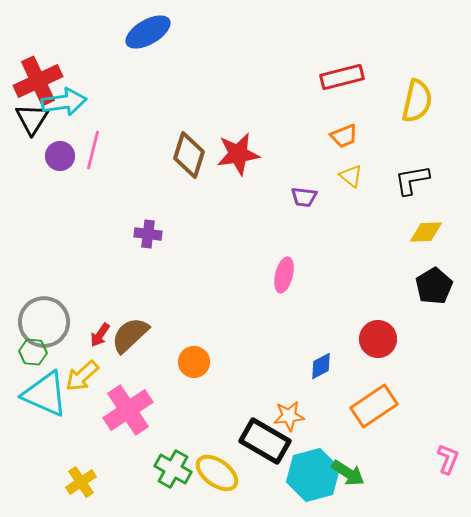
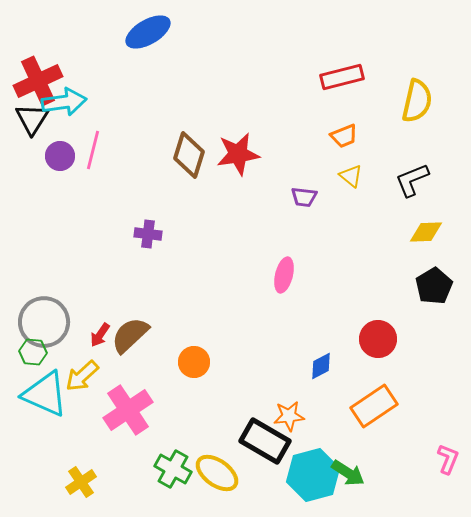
black L-shape: rotated 12 degrees counterclockwise
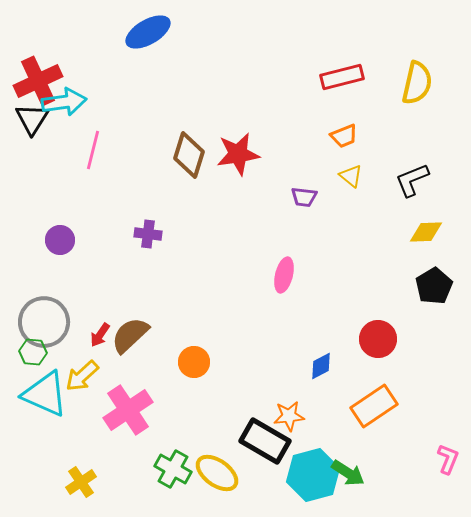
yellow semicircle: moved 18 px up
purple circle: moved 84 px down
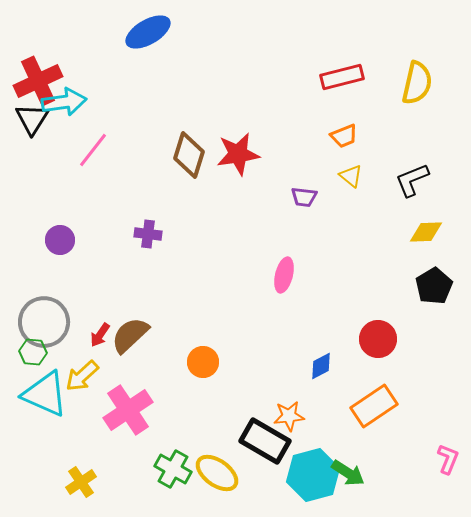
pink line: rotated 24 degrees clockwise
orange circle: moved 9 px right
